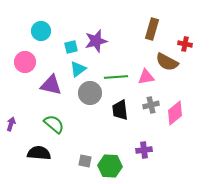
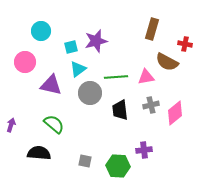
purple arrow: moved 1 px down
green hexagon: moved 8 px right
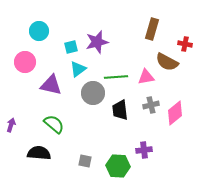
cyan circle: moved 2 px left
purple star: moved 1 px right, 1 px down
gray circle: moved 3 px right
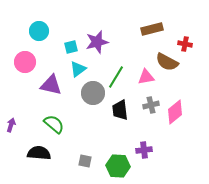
brown rectangle: rotated 60 degrees clockwise
green line: rotated 55 degrees counterclockwise
pink diamond: moved 1 px up
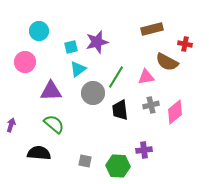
purple triangle: moved 6 px down; rotated 15 degrees counterclockwise
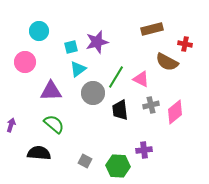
pink triangle: moved 5 px left, 2 px down; rotated 36 degrees clockwise
gray square: rotated 16 degrees clockwise
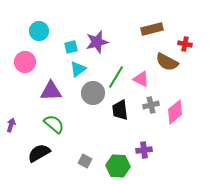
black semicircle: rotated 35 degrees counterclockwise
